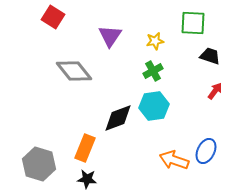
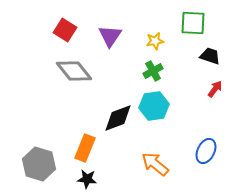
red square: moved 12 px right, 13 px down
red arrow: moved 2 px up
orange arrow: moved 19 px left, 4 px down; rotated 20 degrees clockwise
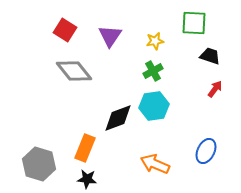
green square: moved 1 px right
orange arrow: rotated 16 degrees counterclockwise
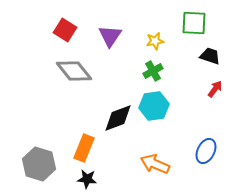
orange rectangle: moved 1 px left
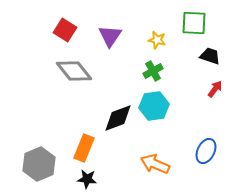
yellow star: moved 2 px right, 1 px up; rotated 24 degrees clockwise
gray hexagon: rotated 20 degrees clockwise
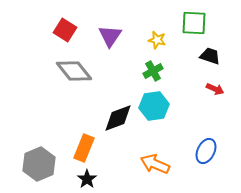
red arrow: rotated 78 degrees clockwise
black star: rotated 30 degrees clockwise
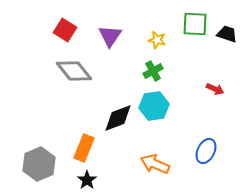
green square: moved 1 px right, 1 px down
black trapezoid: moved 17 px right, 22 px up
black star: moved 1 px down
